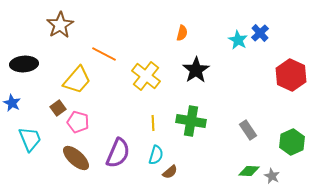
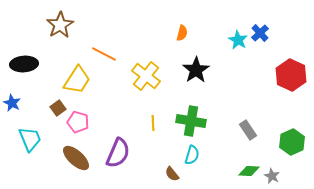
yellow trapezoid: rotated 8 degrees counterclockwise
cyan semicircle: moved 36 px right
brown semicircle: moved 2 px right, 2 px down; rotated 91 degrees clockwise
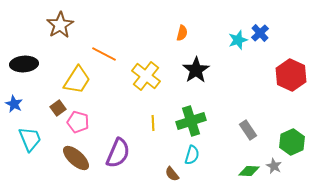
cyan star: rotated 24 degrees clockwise
blue star: moved 2 px right, 1 px down
green cross: rotated 28 degrees counterclockwise
gray star: moved 2 px right, 10 px up
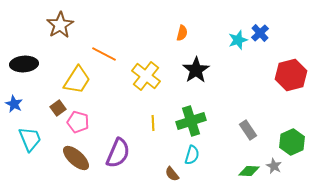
red hexagon: rotated 20 degrees clockwise
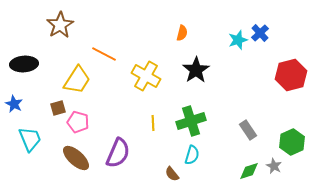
yellow cross: rotated 8 degrees counterclockwise
brown square: rotated 21 degrees clockwise
green diamond: rotated 20 degrees counterclockwise
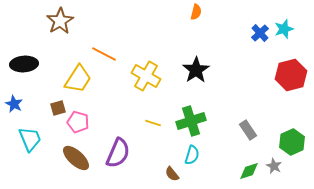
brown star: moved 4 px up
orange semicircle: moved 14 px right, 21 px up
cyan star: moved 46 px right, 11 px up
yellow trapezoid: moved 1 px right, 1 px up
yellow line: rotated 70 degrees counterclockwise
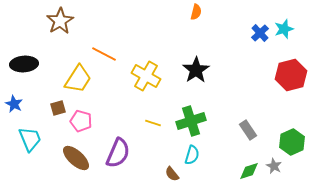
pink pentagon: moved 3 px right, 1 px up
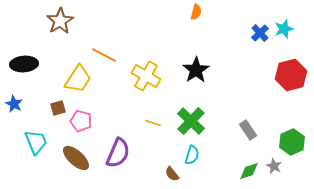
orange line: moved 1 px down
green cross: rotated 28 degrees counterclockwise
cyan trapezoid: moved 6 px right, 3 px down
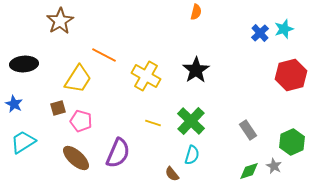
cyan trapezoid: moved 13 px left; rotated 100 degrees counterclockwise
